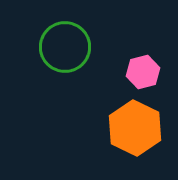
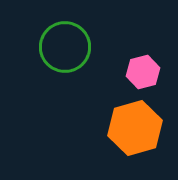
orange hexagon: rotated 18 degrees clockwise
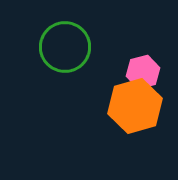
orange hexagon: moved 22 px up
